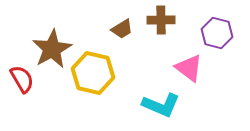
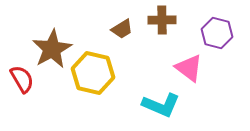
brown cross: moved 1 px right
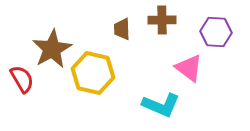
brown trapezoid: rotated 120 degrees clockwise
purple hexagon: moved 1 px left, 1 px up; rotated 12 degrees counterclockwise
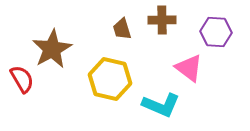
brown trapezoid: rotated 15 degrees counterclockwise
yellow hexagon: moved 17 px right, 6 px down
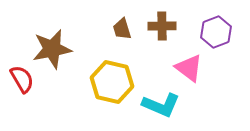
brown cross: moved 6 px down
purple hexagon: rotated 24 degrees counterclockwise
brown star: rotated 18 degrees clockwise
yellow hexagon: moved 2 px right, 3 px down
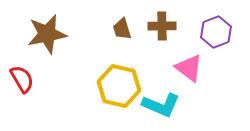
brown star: moved 5 px left, 15 px up
yellow hexagon: moved 7 px right, 4 px down
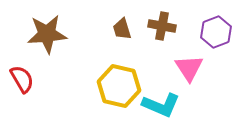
brown cross: rotated 12 degrees clockwise
brown star: rotated 6 degrees clockwise
pink triangle: rotated 20 degrees clockwise
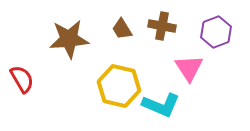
brown trapezoid: rotated 15 degrees counterclockwise
brown star: moved 22 px right, 5 px down
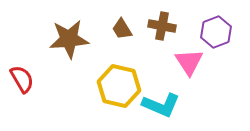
pink triangle: moved 6 px up
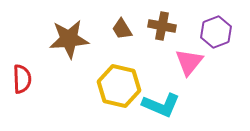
pink triangle: rotated 12 degrees clockwise
red semicircle: rotated 28 degrees clockwise
